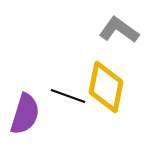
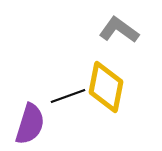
black line: rotated 40 degrees counterclockwise
purple semicircle: moved 5 px right, 10 px down
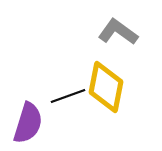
gray L-shape: moved 1 px left, 2 px down
purple semicircle: moved 2 px left, 1 px up
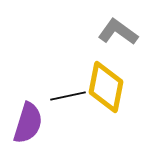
black line: rotated 8 degrees clockwise
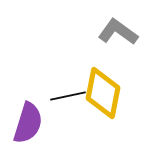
yellow diamond: moved 3 px left, 6 px down
